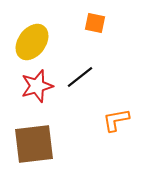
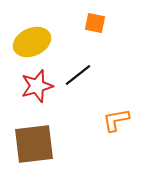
yellow ellipse: rotated 30 degrees clockwise
black line: moved 2 px left, 2 px up
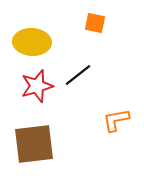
yellow ellipse: rotated 27 degrees clockwise
